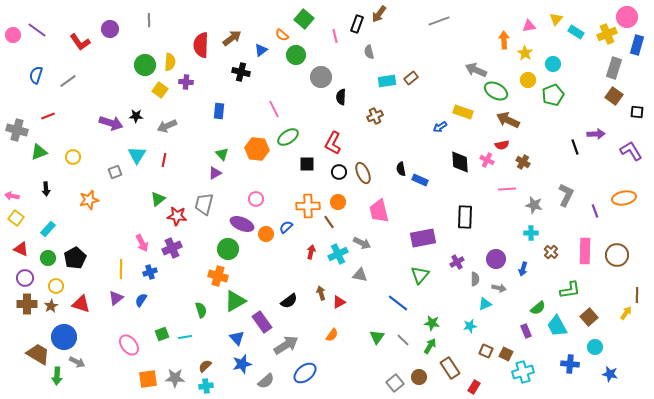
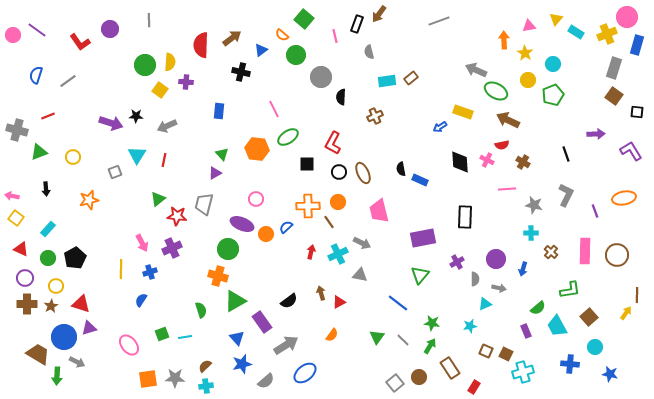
black line at (575, 147): moved 9 px left, 7 px down
purple triangle at (116, 298): moved 27 px left, 30 px down; rotated 21 degrees clockwise
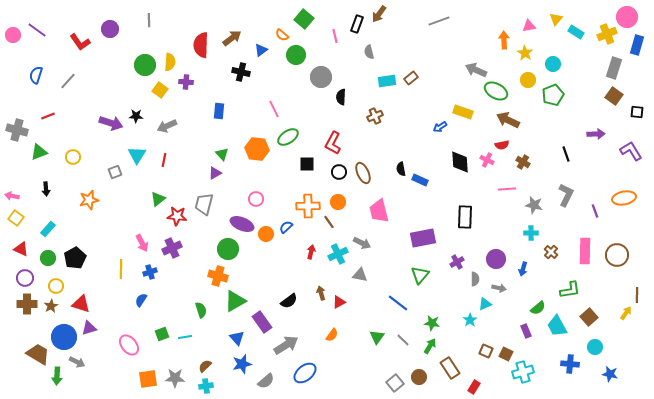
gray line at (68, 81): rotated 12 degrees counterclockwise
cyan star at (470, 326): moved 6 px up; rotated 24 degrees counterclockwise
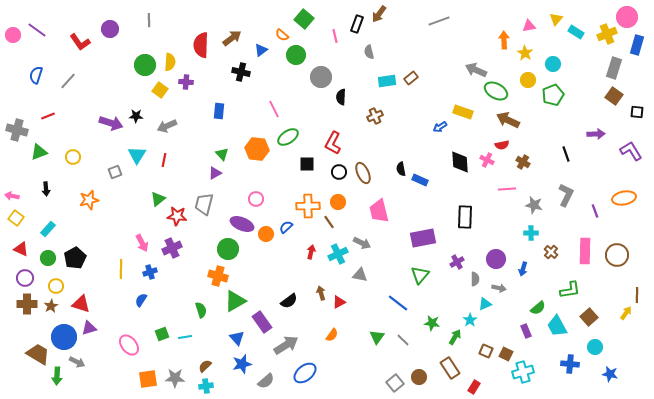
green arrow at (430, 346): moved 25 px right, 9 px up
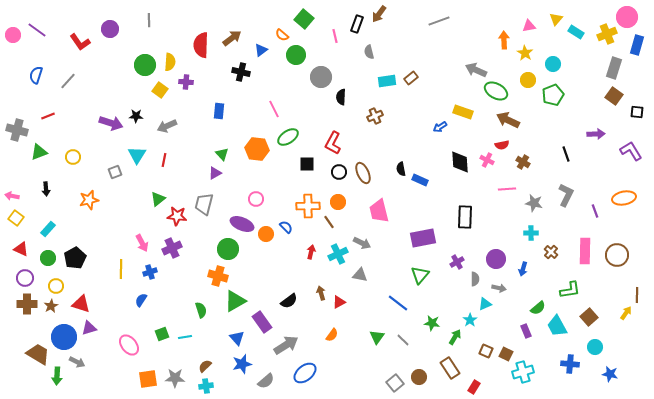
gray star at (534, 205): moved 2 px up
blue semicircle at (286, 227): rotated 88 degrees clockwise
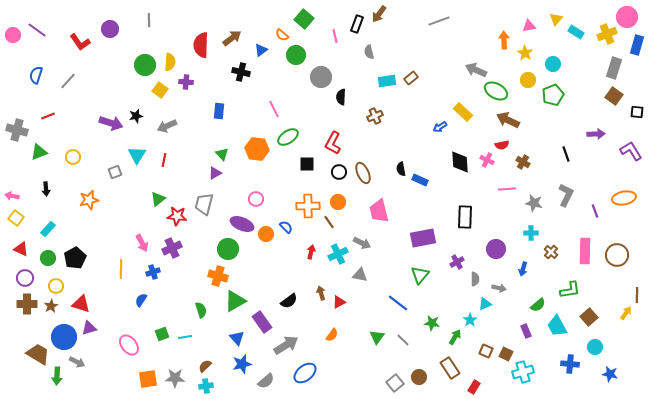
yellow rectangle at (463, 112): rotated 24 degrees clockwise
black star at (136, 116): rotated 16 degrees counterclockwise
purple circle at (496, 259): moved 10 px up
blue cross at (150, 272): moved 3 px right
green semicircle at (538, 308): moved 3 px up
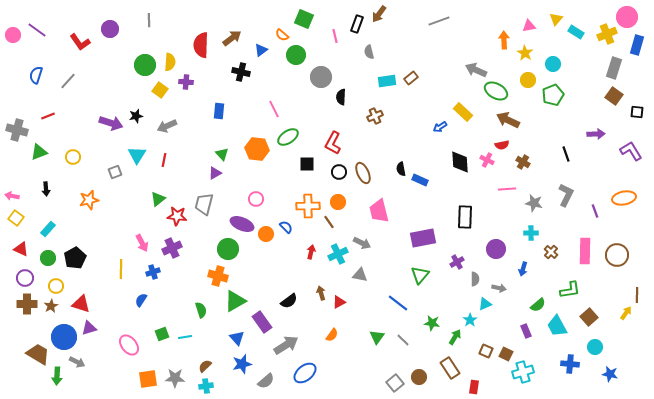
green square at (304, 19): rotated 18 degrees counterclockwise
red rectangle at (474, 387): rotated 24 degrees counterclockwise
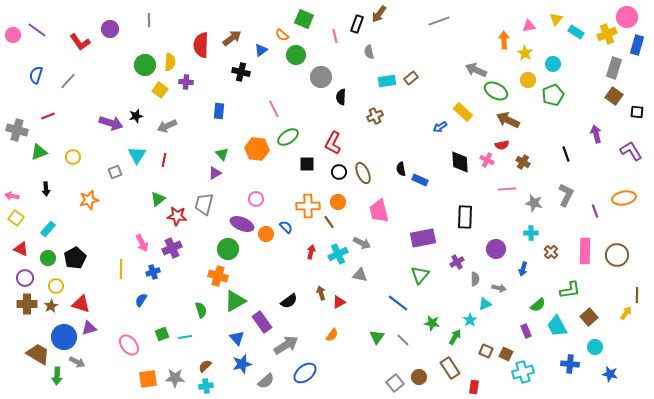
purple arrow at (596, 134): rotated 102 degrees counterclockwise
